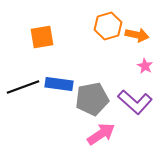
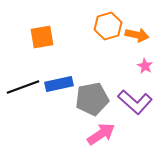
blue rectangle: rotated 20 degrees counterclockwise
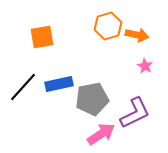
black line: rotated 28 degrees counterclockwise
purple L-shape: moved 11 px down; rotated 68 degrees counterclockwise
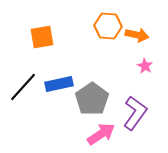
orange hexagon: rotated 20 degrees clockwise
gray pentagon: rotated 24 degrees counterclockwise
purple L-shape: rotated 28 degrees counterclockwise
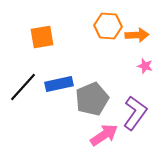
orange arrow: rotated 15 degrees counterclockwise
pink star: rotated 14 degrees counterclockwise
gray pentagon: rotated 12 degrees clockwise
pink arrow: moved 3 px right, 1 px down
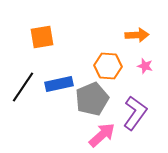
orange hexagon: moved 40 px down
black line: rotated 8 degrees counterclockwise
pink arrow: moved 2 px left; rotated 8 degrees counterclockwise
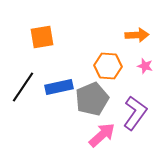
blue rectangle: moved 3 px down
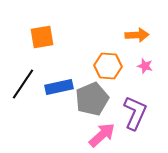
black line: moved 3 px up
purple L-shape: rotated 12 degrees counterclockwise
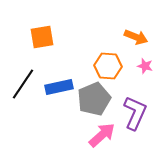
orange arrow: moved 1 px left, 2 px down; rotated 25 degrees clockwise
gray pentagon: moved 2 px right
